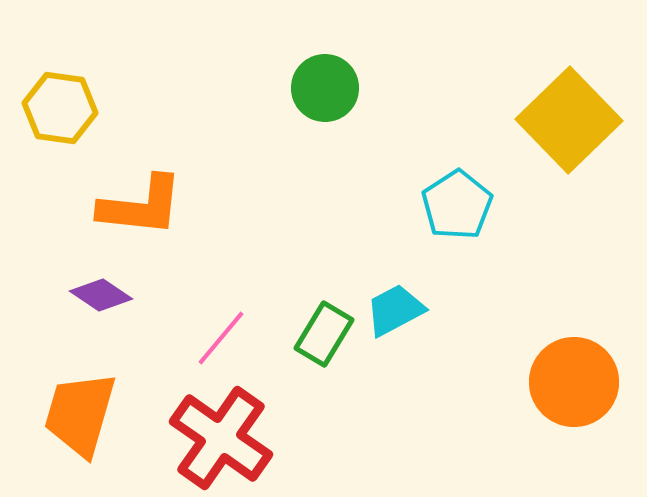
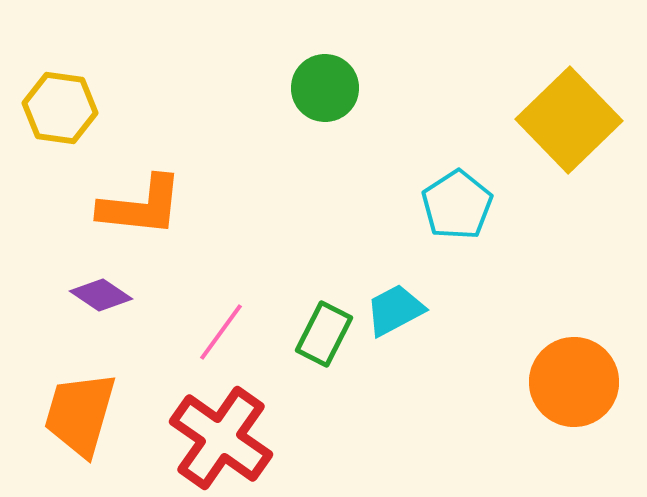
green rectangle: rotated 4 degrees counterclockwise
pink line: moved 6 px up; rotated 4 degrees counterclockwise
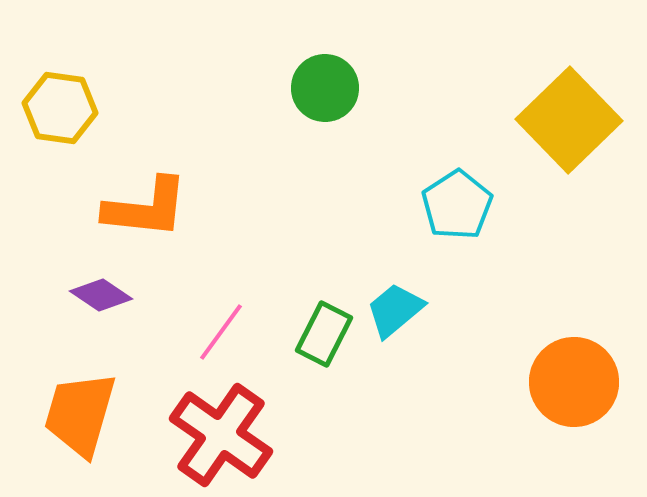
orange L-shape: moved 5 px right, 2 px down
cyan trapezoid: rotated 12 degrees counterclockwise
red cross: moved 3 px up
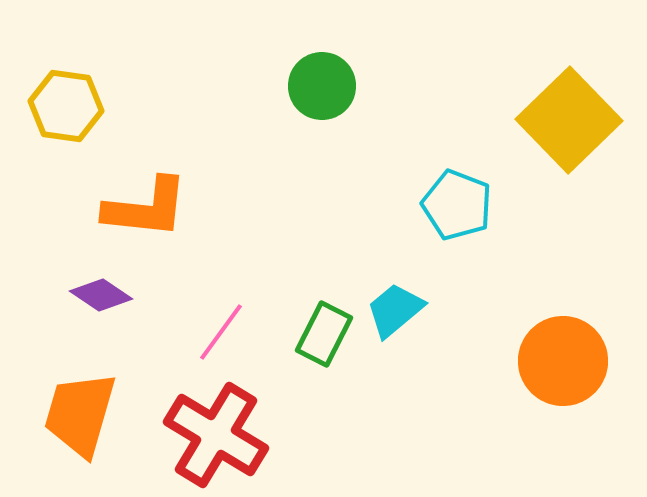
green circle: moved 3 px left, 2 px up
yellow hexagon: moved 6 px right, 2 px up
cyan pentagon: rotated 18 degrees counterclockwise
orange circle: moved 11 px left, 21 px up
red cross: moved 5 px left; rotated 4 degrees counterclockwise
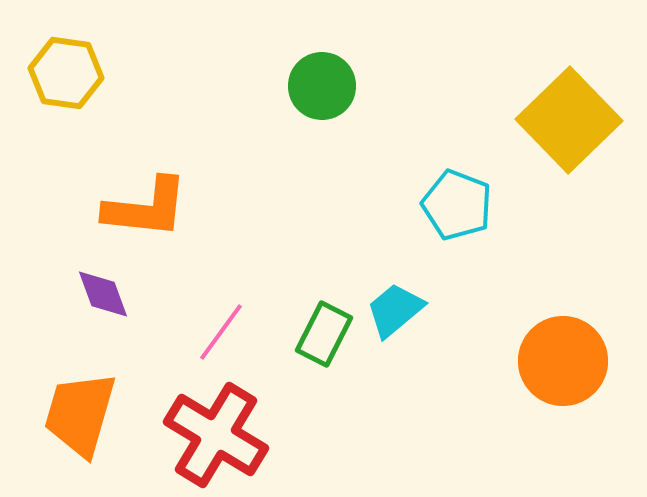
yellow hexagon: moved 33 px up
purple diamond: moved 2 px right, 1 px up; rotated 36 degrees clockwise
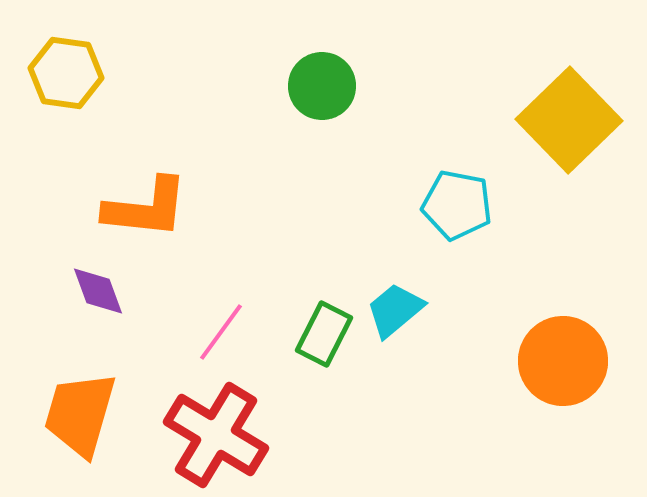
cyan pentagon: rotated 10 degrees counterclockwise
purple diamond: moved 5 px left, 3 px up
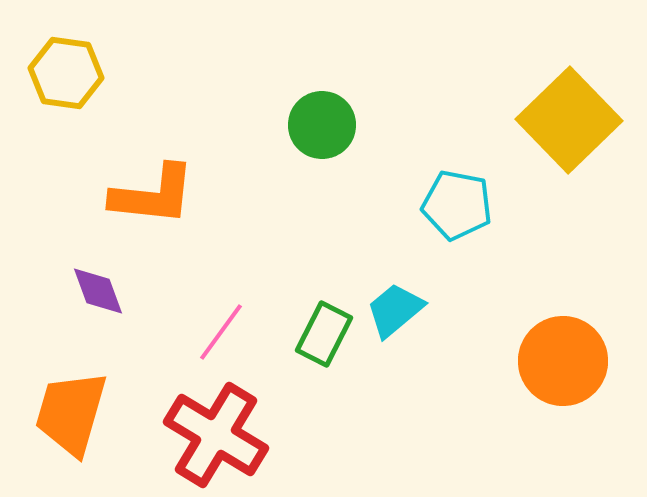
green circle: moved 39 px down
orange L-shape: moved 7 px right, 13 px up
orange trapezoid: moved 9 px left, 1 px up
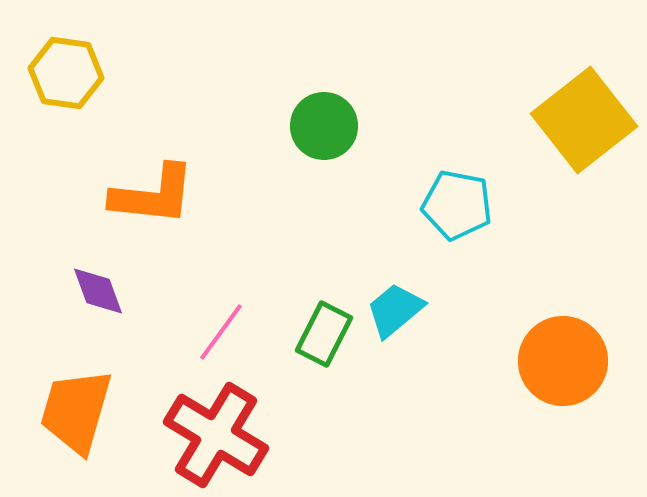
yellow square: moved 15 px right; rotated 6 degrees clockwise
green circle: moved 2 px right, 1 px down
orange trapezoid: moved 5 px right, 2 px up
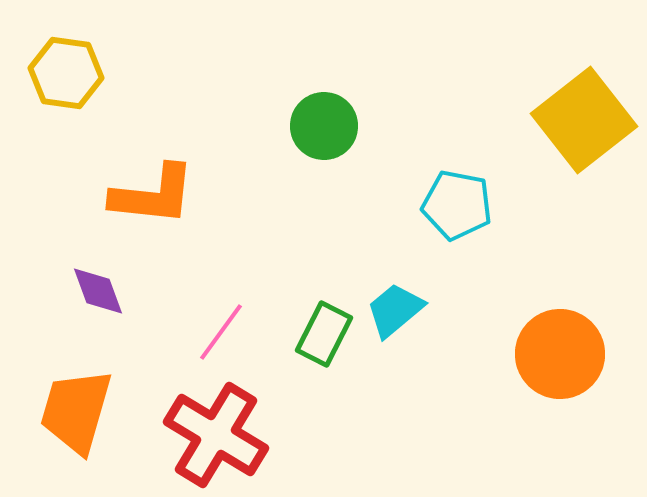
orange circle: moved 3 px left, 7 px up
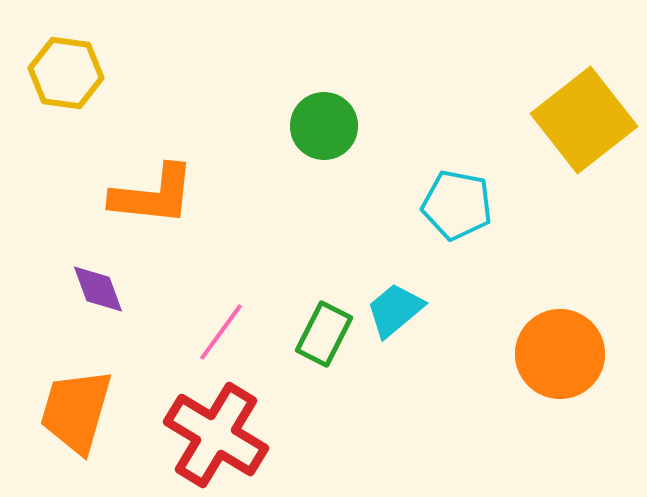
purple diamond: moved 2 px up
